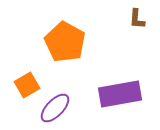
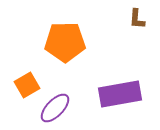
orange pentagon: rotated 30 degrees counterclockwise
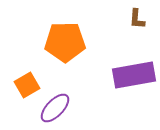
purple rectangle: moved 14 px right, 19 px up
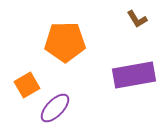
brown L-shape: rotated 35 degrees counterclockwise
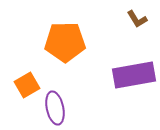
purple ellipse: rotated 56 degrees counterclockwise
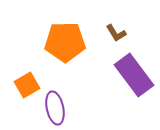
brown L-shape: moved 21 px left, 14 px down
purple rectangle: rotated 63 degrees clockwise
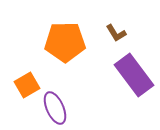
purple ellipse: rotated 12 degrees counterclockwise
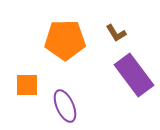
orange pentagon: moved 2 px up
orange square: rotated 30 degrees clockwise
purple ellipse: moved 10 px right, 2 px up
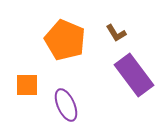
orange pentagon: rotated 24 degrees clockwise
purple ellipse: moved 1 px right, 1 px up
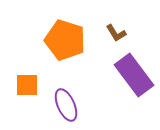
orange pentagon: rotated 6 degrees counterclockwise
